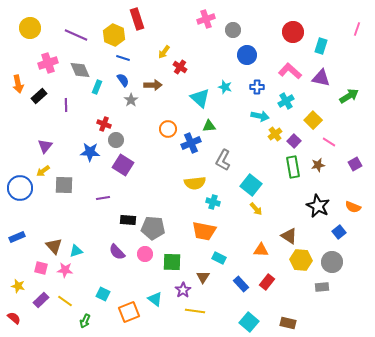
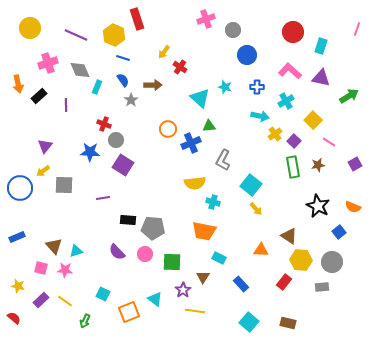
red rectangle at (267, 282): moved 17 px right
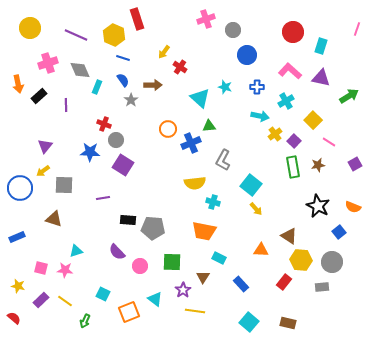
brown triangle at (54, 246): moved 27 px up; rotated 30 degrees counterclockwise
pink circle at (145, 254): moved 5 px left, 12 px down
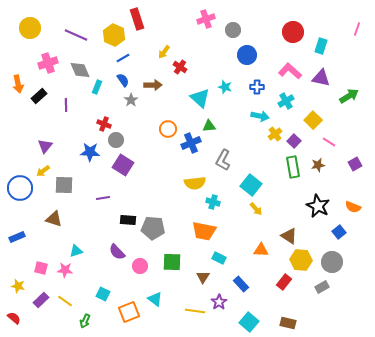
blue line at (123, 58): rotated 48 degrees counterclockwise
gray rectangle at (322, 287): rotated 24 degrees counterclockwise
purple star at (183, 290): moved 36 px right, 12 px down
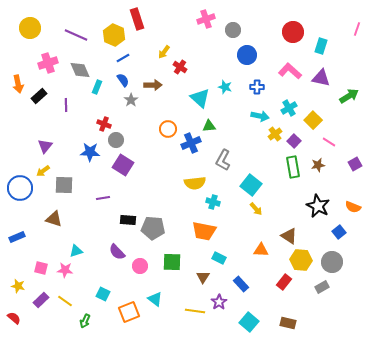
cyan cross at (286, 101): moved 3 px right, 7 px down
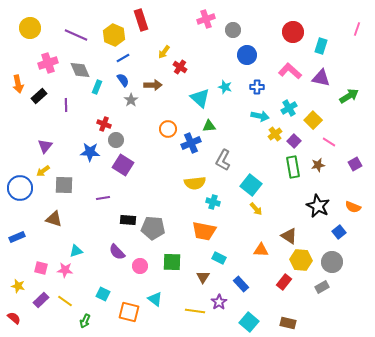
red rectangle at (137, 19): moved 4 px right, 1 px down
orange square at (129, 312): rotated 35 degrees clockwise
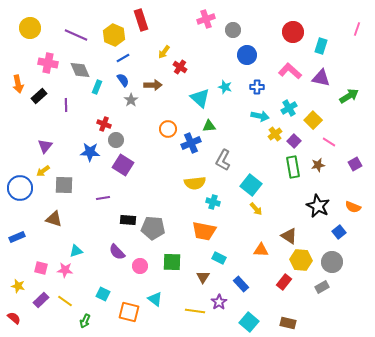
pink cross at (48, 63): rotated 30 degrees clockwise
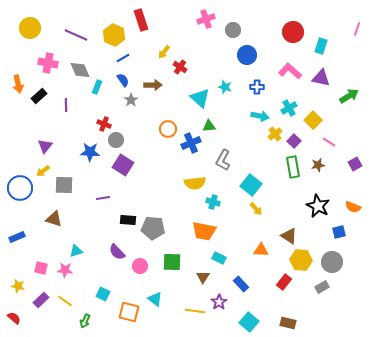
blue square at (339, 232): rotated 24 degrees clockwise
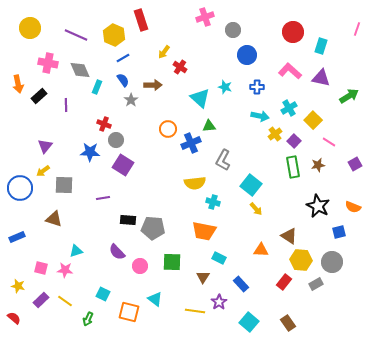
pink cross at (206, 19): moved 1 px left, 2 px up
gray rectangle at (322, 287): moved 6 px left, 3 px up
green arrow at (85, 321): moved 3 px right, 2 px up
brown rectangle at (288, 323): rotated 42 degrees clockwise
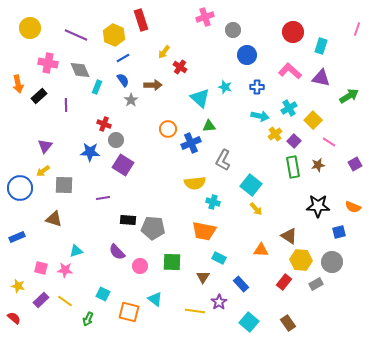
black star at (318, 206): rotated 25 degrees counterclockwise
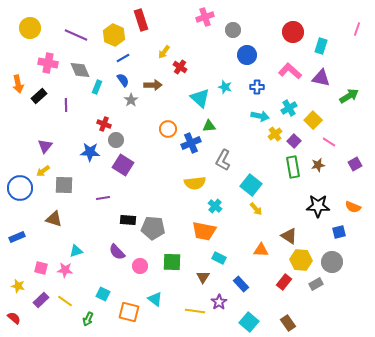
cyan cross at (213, 202): moved 2 px right, 4 px down; rotated 24 degrees clockwise
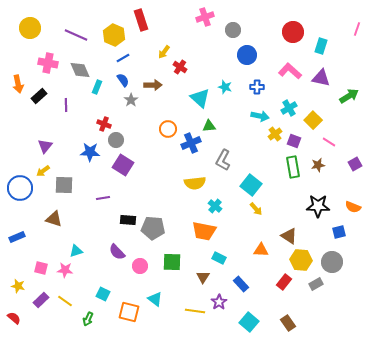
purple square at (294, 141): rotated 24 degrees counterclockwise
